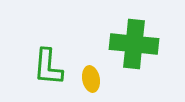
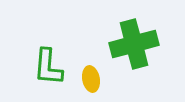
green cross: rotated 21 degrees counterclockwise
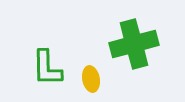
green L-shape: moved 1 px left, 1 px down; rotated 6 degrees counterclockwise
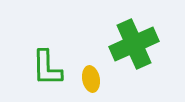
green cross: rotated 9 degrees counterclockwise
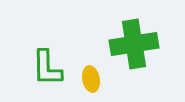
green cross: rotated 15 degrees clockwise
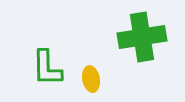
green cross: moved 8 px right, 7 px up
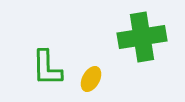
yellow ellipse: rotated 40 degrees clockwise
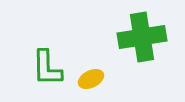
yellow ellipse: rotated 35 degrees clockwise
